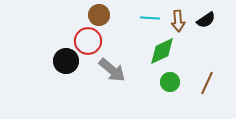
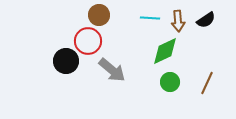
green diamond: moved 3 px right
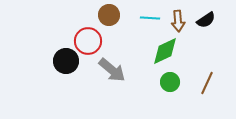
brown circle: moved 10 px right
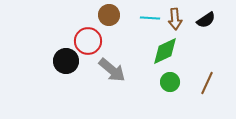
brown arrow: moved 3 px left, 2 px up
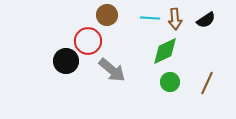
brown circle: moved 2 px left
